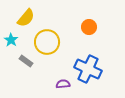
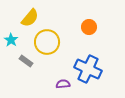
yellow semicircle: moved 4 px right
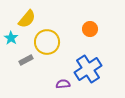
yellow semicircle: moved 3 px left, 1 px down
orange circle: moved 1 px right, 2 px down
cyan star: moved 2 px up
gray rectangle: moved 1 px up; rotated 64 degrees counterclockwise
blue cross: rotated 32 degrees clockwise
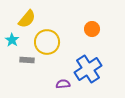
orange circle: moved 2 px right
cyan star: moved 1 px right, 2 px down
gray rectangle: moved 1 px right; rotated 32 degrees clockwise
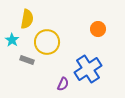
yellow semicircle: rotated 30 degrees counterclockwise
orange circle: moved 6 px right
gray rectangle: rotated 16 degrees clockwise
purple semicircle: rotated 120 degrees clockwise
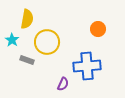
blue cross: moved 1 px left, 3 px up; rotated 28 degrees clockwise
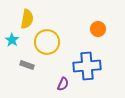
gray rectangle: moved 5 px down
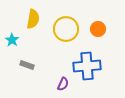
yellow semicircle: moved 6 px right
yellow circle: moved 19 px right, 13 px up
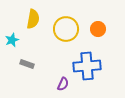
cyan star: rotated 16 degrees clockwise
gray rectangle: moved 1 px up
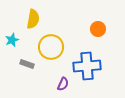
yellow circle: moved 15 px left, 18 px down
